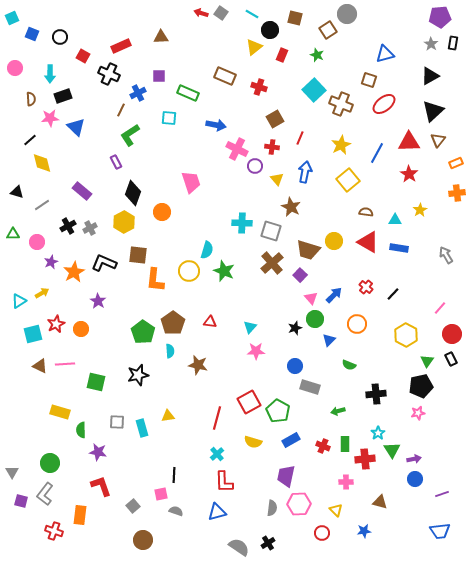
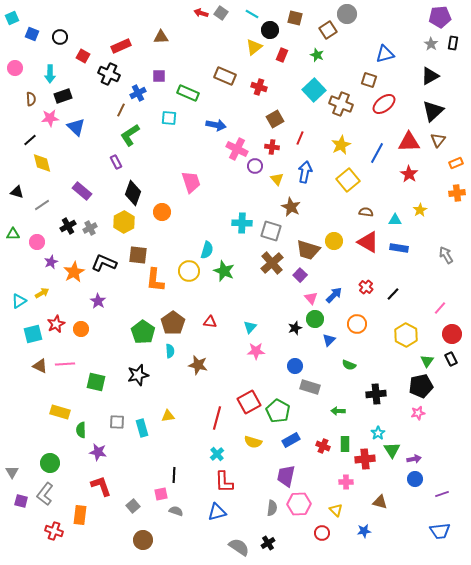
green arrow at (338, 411): rotated 16 degrees clockwise
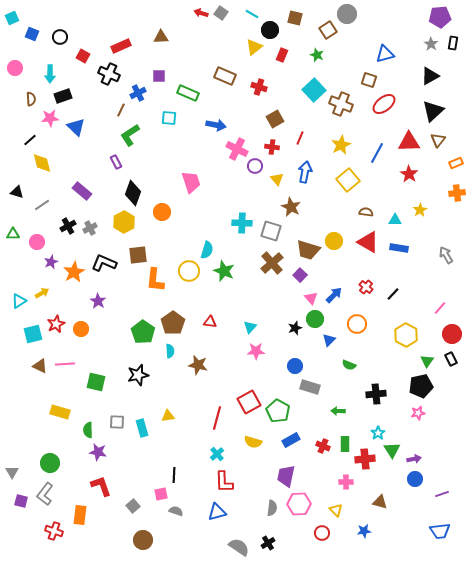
brown square at (138, 255): rotated 12 degrees counterclockwise
green semicircle at (81, 430): moved 7 px right
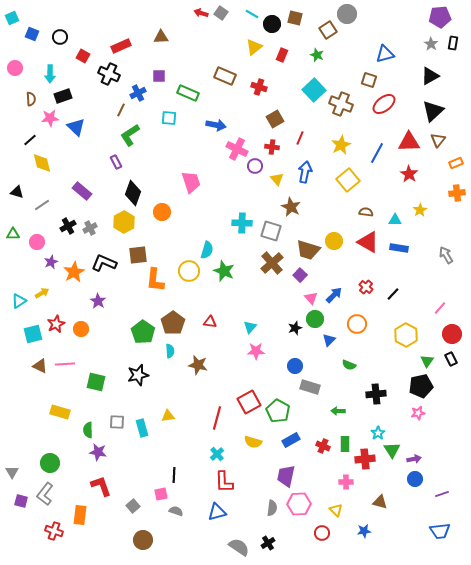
black circle at (270, 30): moved 2 px right, 6 px up
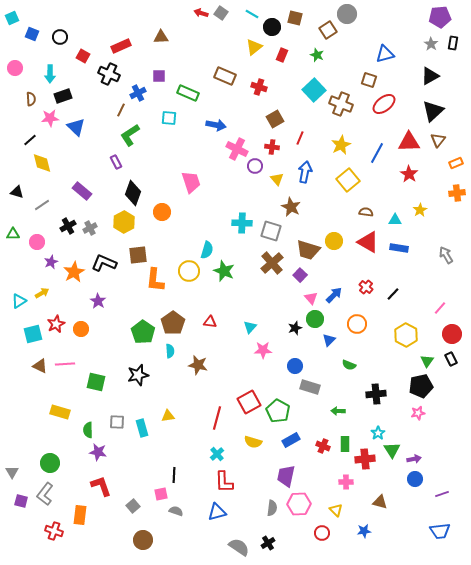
black circle at (272, 24): moved 3 px down
pink star at (256, 351): moved 7 px right, 1 px up
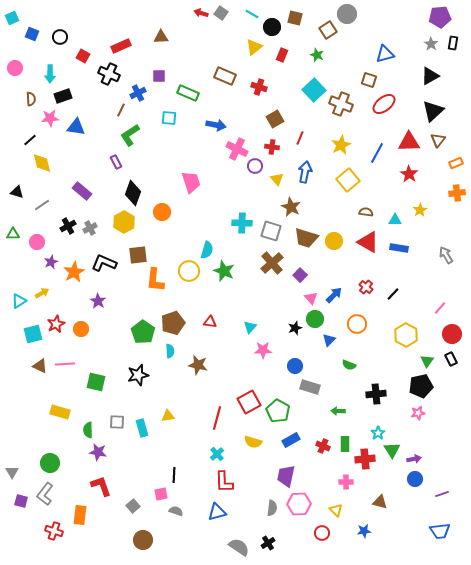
blue triangle at (76, 127): rotated 36 degrees counterclockwise
brown trapezoid at (308, 250): moved 2 px left, 12 px up
brown pentagon at (173, 323): rotated 15 degrees clockwise
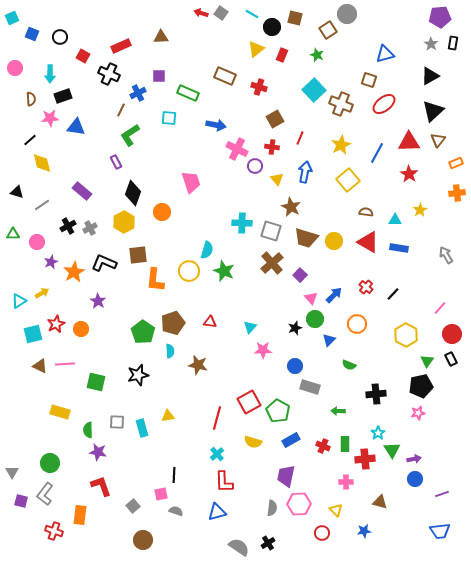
yellow triangle at (254, 47): moved 2 px right, 2 px down
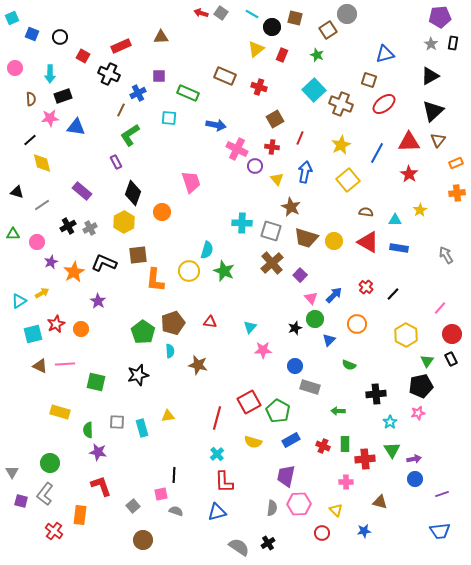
cyan star at (378, 433): moved 12 px right, 11 px up
red cross at (54, 531): rotated 18 degrees clockwise
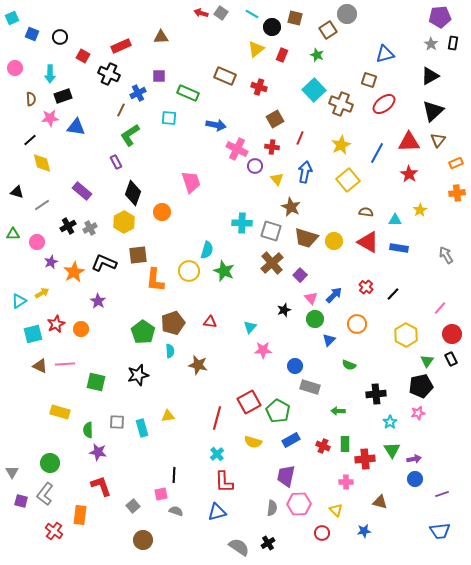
black star at (295, 328): moved 11 px left, 18 px up
